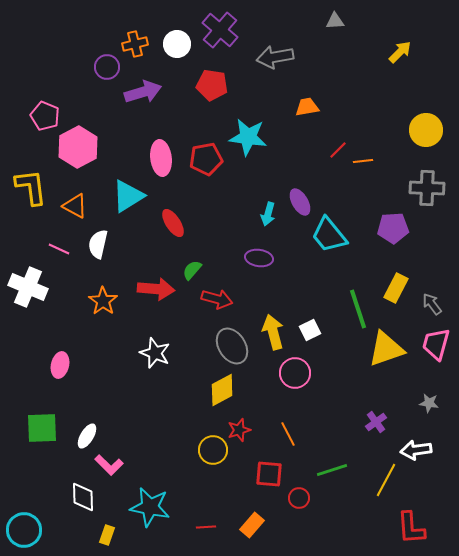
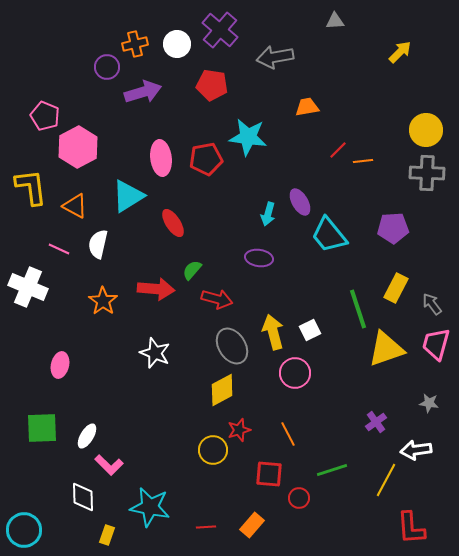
gray cross at (427, 188): moved 15 px up
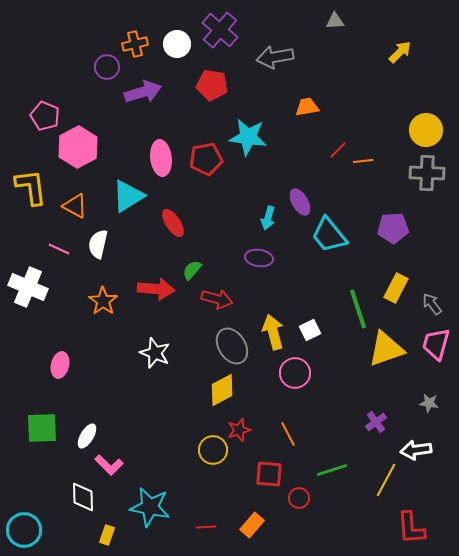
cyan arrow at (268, 214): moved 4 px down
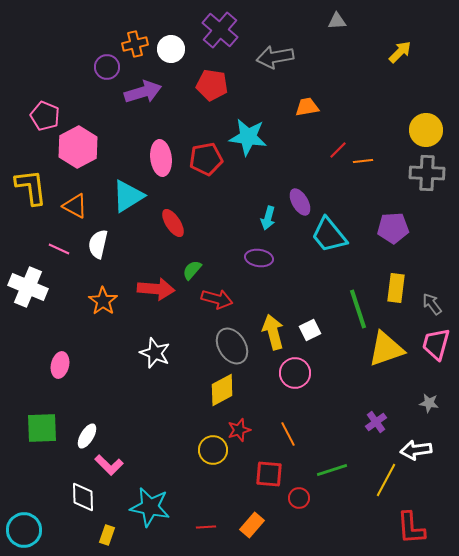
gray triangle at (335, 21): moved 2 px right
white circle at (177, 44): moved 6 px left, 5 px down
yellow rectangle at (396, 288): rotated 20 degrees counterclockwise
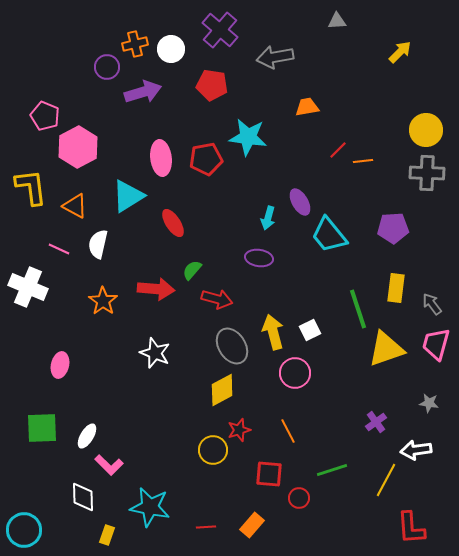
orange line at (288, 434): moved 3 px up
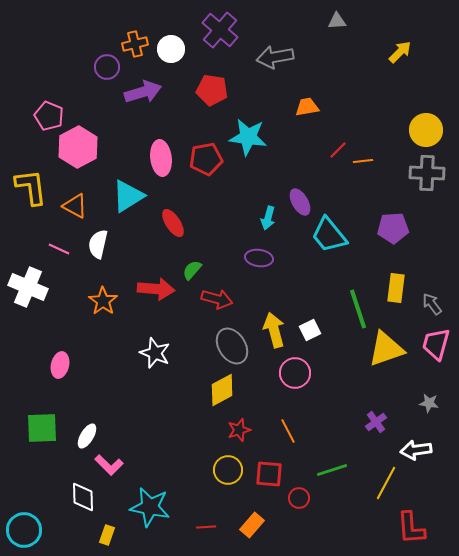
red pentagon at (212, 85): moved 5 px down
pink pentagon at (45, 116): moved 4 px right
yellow arrow at (273, 332): moved 1 px right, 2 px up
yellow circle at (213, 450): moved 15 px right, 20 px down
yellow line at (386, 480): moved 3 px down
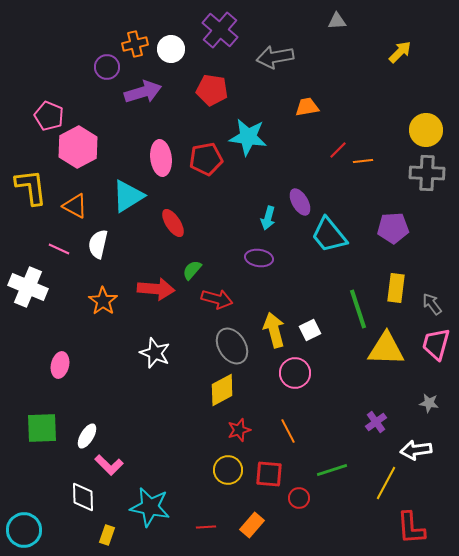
yellow triangle at (386, 349): rotated 21 degrees clockwise
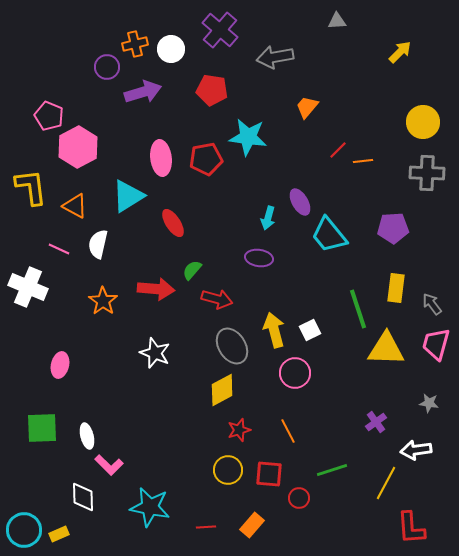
orange trapezoid at (307, 107): rotated 40 degrees counterclockwise
yellow circle at (426, 130): moved 3 px left, 8 px up
white ellipse at (87, 436): rotated 45 degrees counterclockwise
yellow rectangle at (107, 535): moved 48 px left, 1 px up; rotated 48 degrees clockwise
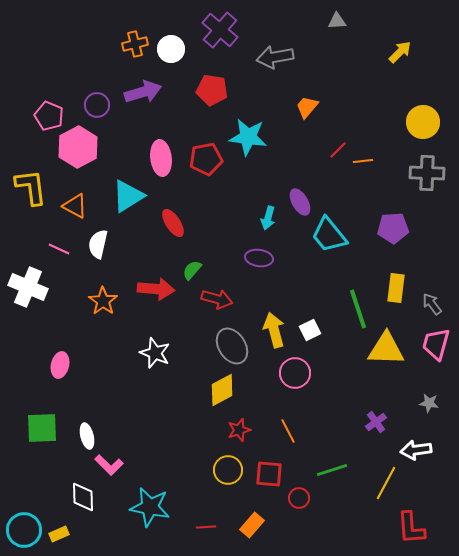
purple circle at (107, 67): moved 10 px left, 38 px down
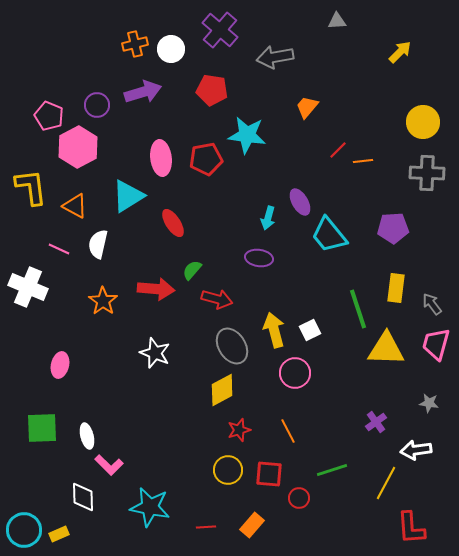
cyan star at (248, 137): moved 1 px left, 2 px up
